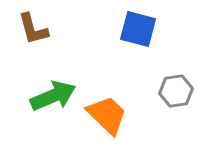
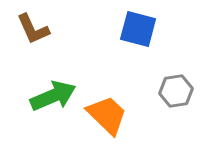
brown L-shape: rotated 9 degrees counterclockwise
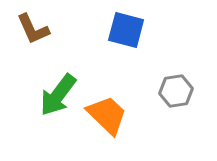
blue square: moved 12 px left, 1 px down
green arrow: moved 5 px right, 1 px up; rotated 150 degrees clockwise
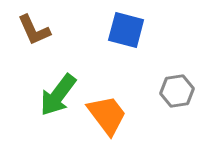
brown L-shape: moved 1 px right, 1 px down
gray hexagon: moved 1 px right
orange trapezoid: rotated 9 degrees clockwise
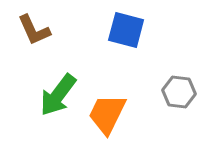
gray hexagon: moved 2 px right, 1 px down; rotated 16 degrees clockwise
orange trapezoid: moved 1 px up; rotated 117 degrees counterclockwise
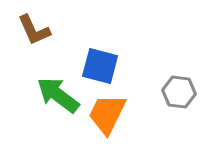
blue square: moved 26 px left, 36 px down
green arrow: rotated 90 degrees clockwise
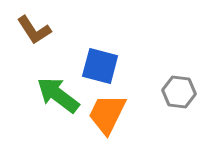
brown L-shape: rotated 9 degrees counterclockwise
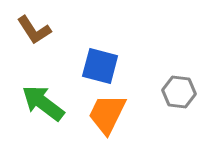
green arrow: moved 15 px left, 8 px down
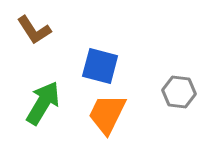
green arrow: rotated 84 degrees clockwise
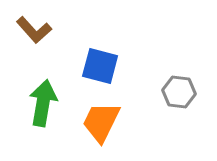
brown L-shape: rotated 9 degrees counterclockwise
green arrow: rotated 21 degrees counterclockwise
orange trapezoid: moved 6 px left, 8 px down
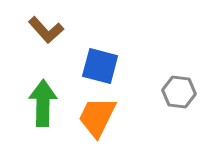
brown L-shape: moved 12 px right
green arrow: rotated 9 degrees counterclockwise
orange trapezoid: moved 4 px left, 5 px up
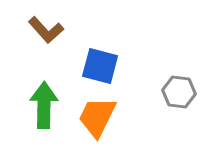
green arrow: moved 1 px right, 2 px down
